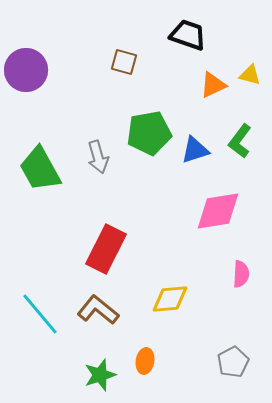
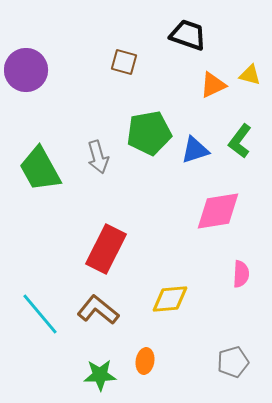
gray pentagon: rotated 12 degrees clockwise
green star: rotated 16 degrees clockwise
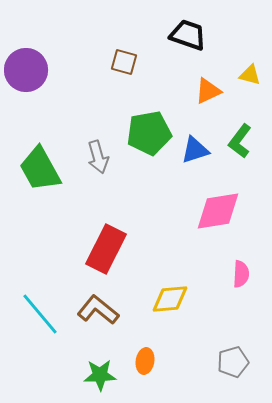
orange triangle: moved 5 px left, 6 px down
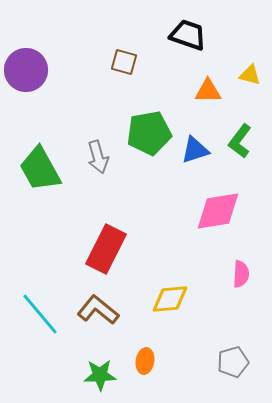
orange triangle: rotated 24 degrees clockwise
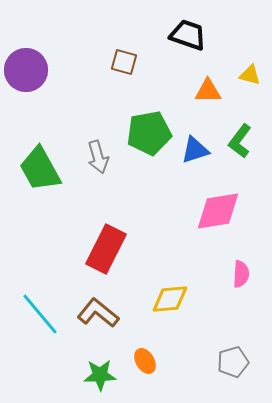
brown L-shape: moved 3 px down
orange ellipse: rotated 40 degrees counterclockwise
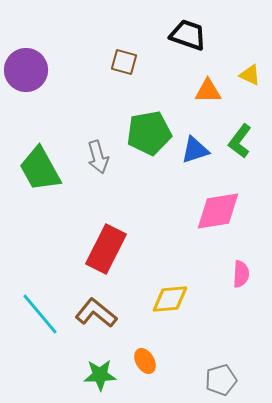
yellow triangle: rotated 10 degrees clockwise
brown L-shape: moved 2 px left
gray pentagon: moved 12 px left, 18 px down
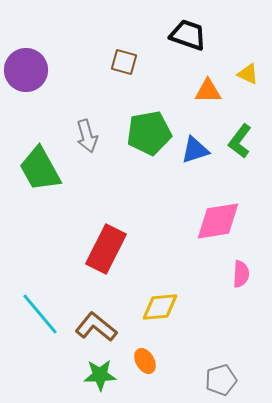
yellow triangle: moved 2 px left, 1 px up
gray arrow: moved 11 px left, 21 px up
pink diamond: moved 10 px down
yellow diamond: moved 10 px left, 8 px down
brown L-shape: moved 14 px down
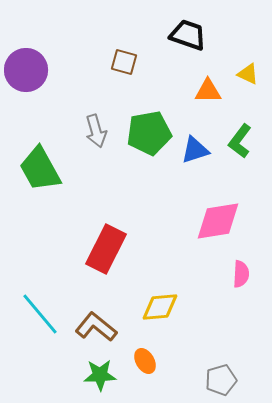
gray arrow: moved 9 px right, 5 px up
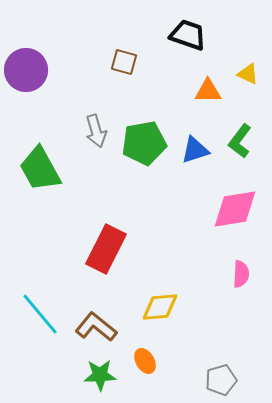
green pentagon: moved 5 px left, 10 px down
pink diamond: moved 17 px right, 12 px up
